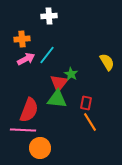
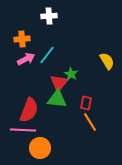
yellow semicircle: moved 1 px up
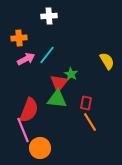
orange cross: moved 3 px left, 1 px up
pink line: rotated 65 degrees clockwise
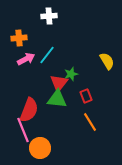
green star: rotated 24 degrees clockwise
red rectangle: moved 7 px up; rotated 32 degrees counterclockwise
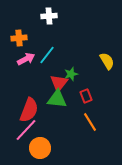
pink line: moved 3 px right; rotated 65 degrees clockwise
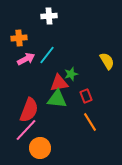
red triangle: rotated 42 degrees clockwise
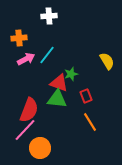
red triangle: rotated 30 degrees clockwise
pink line: moved 1 px left
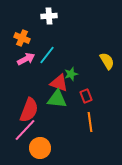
orange cross: moved 3 px right; rotated 28 degrees clockwise
orange line: rotated 24 degrees clockwise
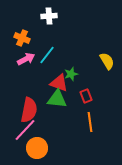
red semicircle: rotated 10 degrees counterclockwise
orange circle: moved 3 px left
